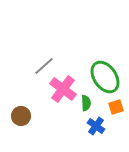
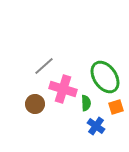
pink cross: rotated 20 degrees counterclockwise
brown circle: moved 14 px right, 12 px up
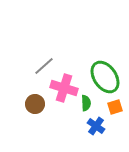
pink cross: moved 1 px right, 1 px up
orange square: moved 1 px left
